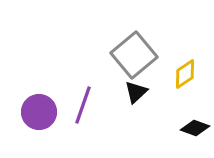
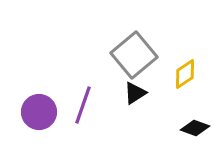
black triangle: moved 1 px left, 1 px down; rotated 10 degrees clockwise
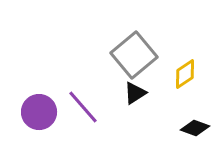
purple line: moved 2 px down; rotated 60 degrees counterclockwise
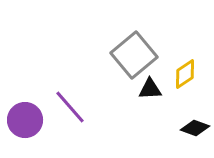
black triangle: moved 15 px right, 4 px up; rotated 30 degrees clockwise
purple line: moved 13 px left
purple circle: moved 14 px left, 8 px down
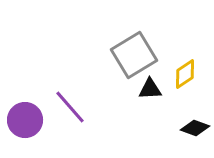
gray square: rotated 9 degrees clockwise
